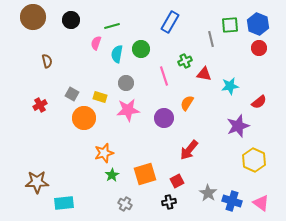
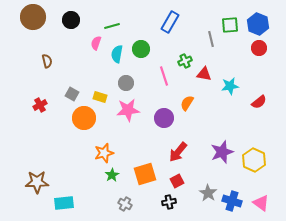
purple star: moved 16 px left, 26 px down
red arrow: moved 11 px left, 2 px down
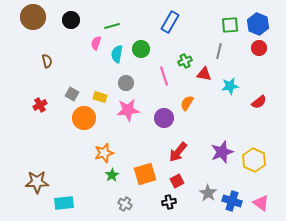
gray line: moved 8 px right, 12 px down; rotated 28 degrees clockwise
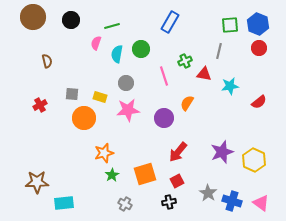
gray square: rotated 24 degrees counterclockwise
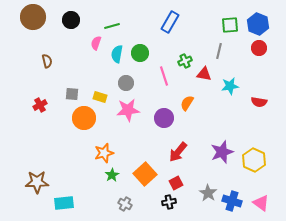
green circle: moved 1 px left, 4 px down
red semicircle: rotated 49 degrees clockwise
orange square: rotated 25 degrees counterclockwise
red square: moved 1 px left, 2 px down
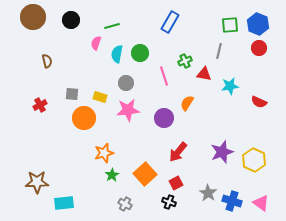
red semicircle: rotated 14 degrees clockwise
black cross: rotated 32 degrees clockwise
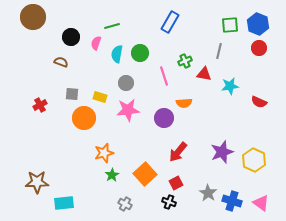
black circle: moved 17 px down
brown semicircle: moved 14 px right, 1 px down; rotated 56 degrees counterclockwise
orange semicircle: moved 3 px left; rotated 126 degrees counterclockwise
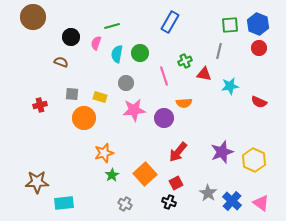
red cross: rotated 16 degrees clockwise
pink star: moved 6 px right
blue cross: rotated 24 degrees clockwise
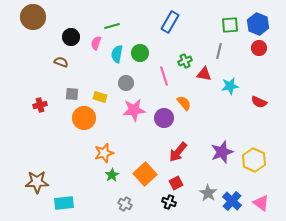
orange semicircle: rotated 126 degrees counterclockwise
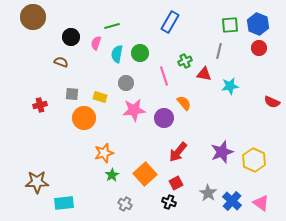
red semicircle: moved 13 px right
